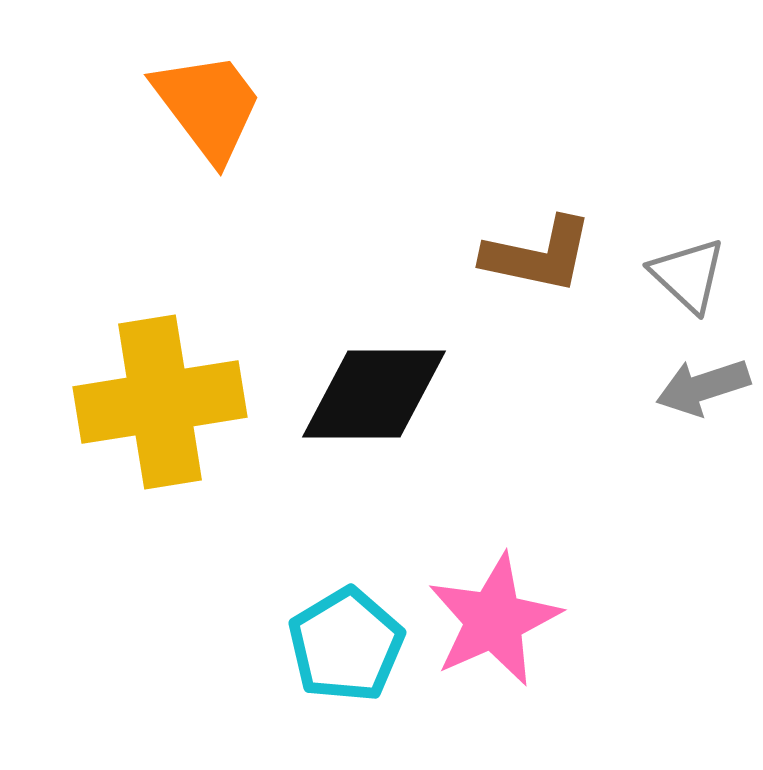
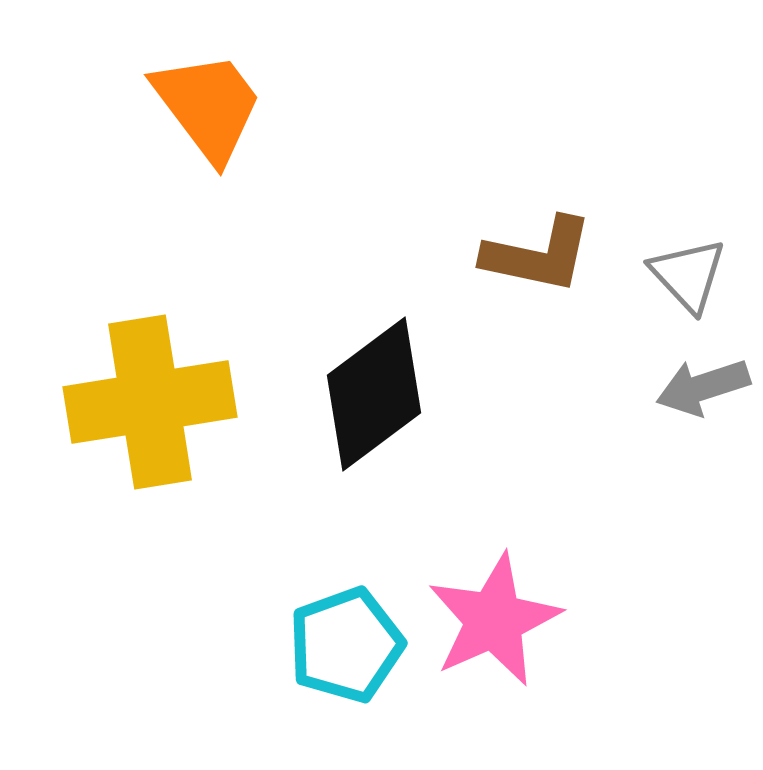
gray triangle: rotated 4 degrees clockwise
black diamond: rotated 37 degrees counterclockwise
yellow cross: moved 10 px left
cyan pentagon: rotated 11 degrees clockwise
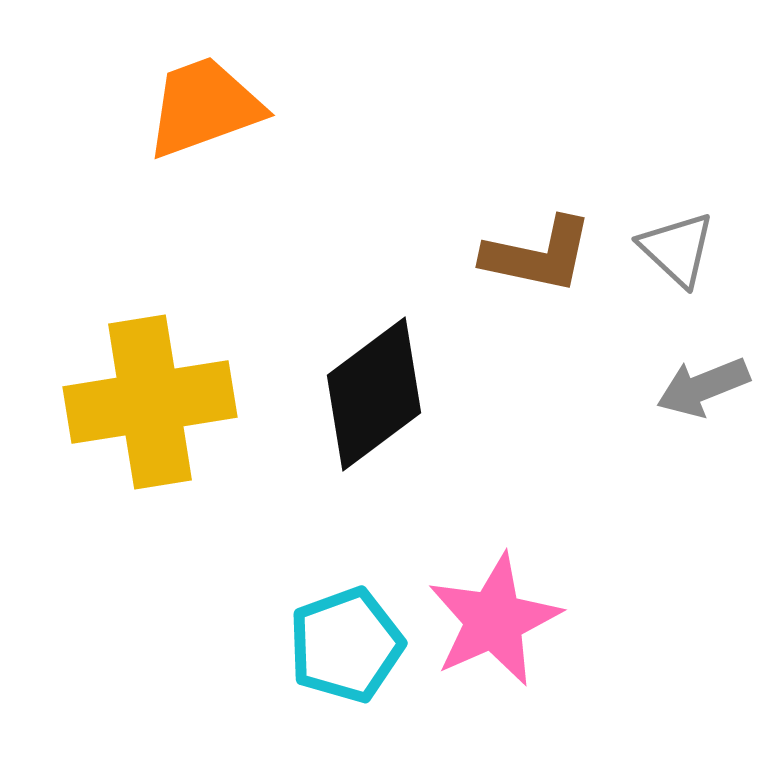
orange trapezoid: moved 4 px left, 1 px down; rotated 73 degrees counterclockwise
gray triangle: moved 11 px left, 26 px up; rotated 4 degrees counterclockwise
gray arrow: rotated 4 degrees counterclockwise
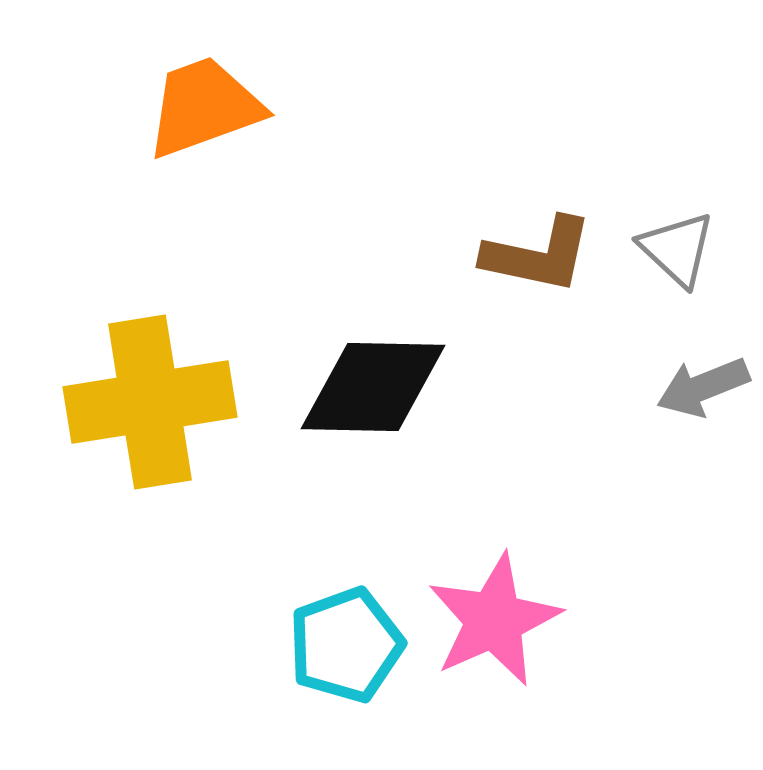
black diamond: moved 1 px left, 7 px up; rotated 38 degrees clockwise
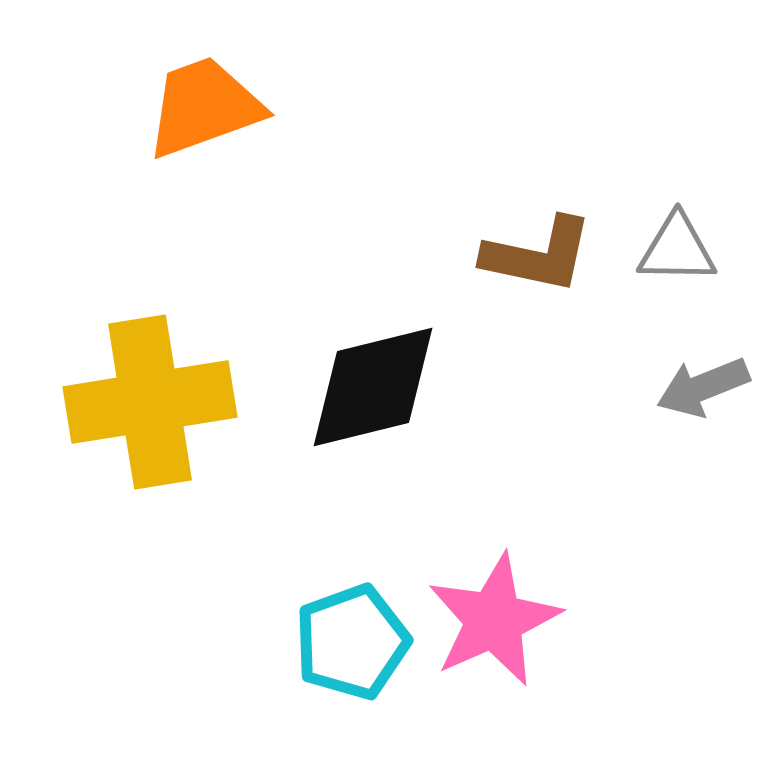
gray triangle: rotated 42 degrees counterclockwise
black diamond: rotated 15 degrees counterclockwise
cyan pentagon: moved 6 px right, 3 px up
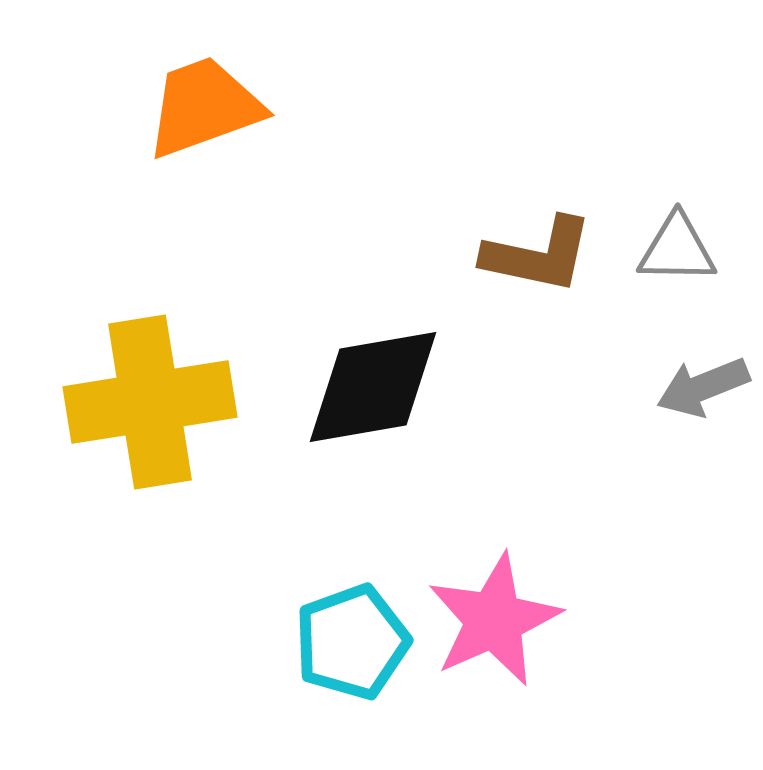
black diamond: rotated 4 degrees clockwise
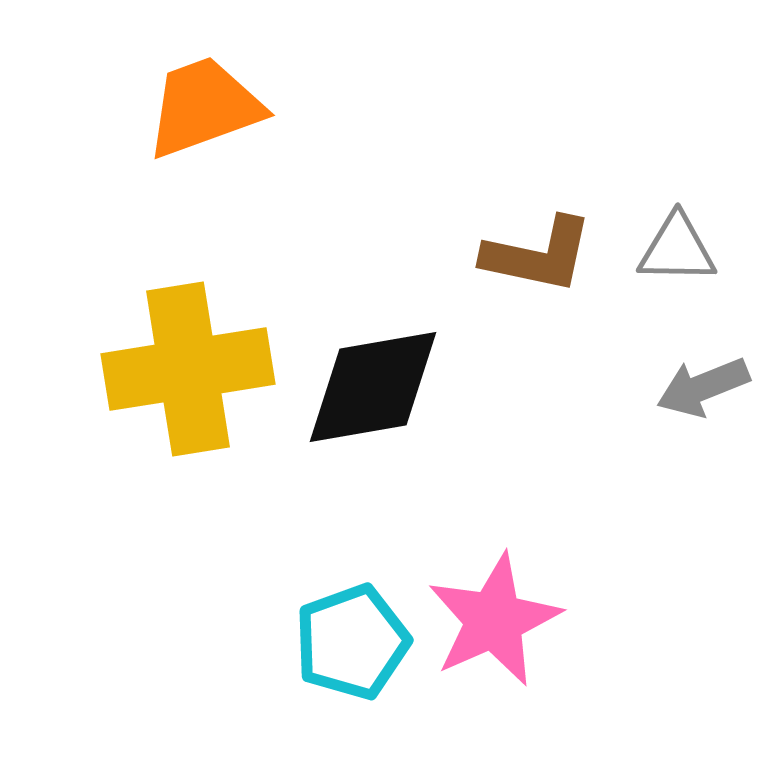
yellow cross: moved 38 px right, 33 px up
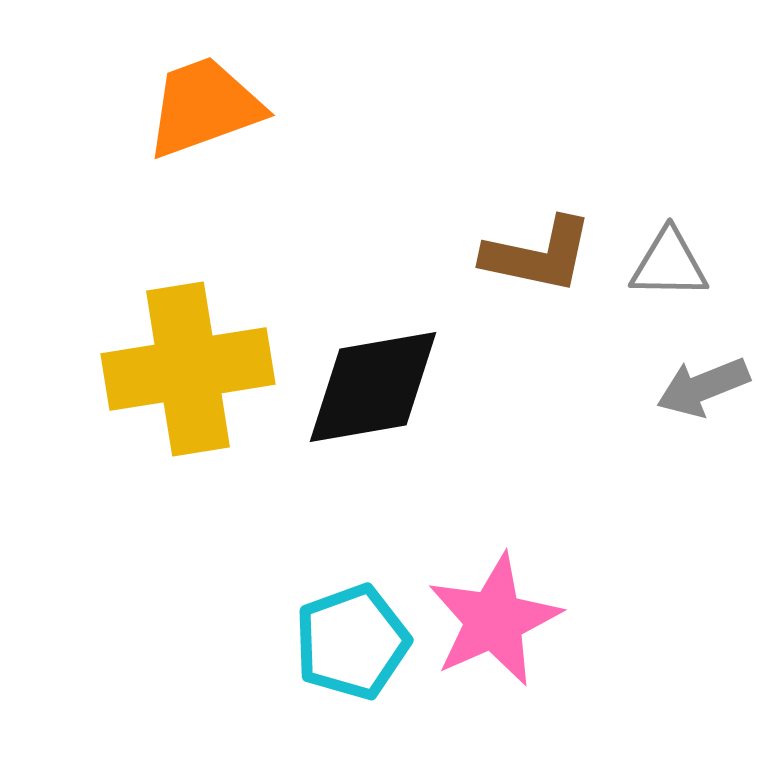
gray triangle: moved 8 px left, 15 px down
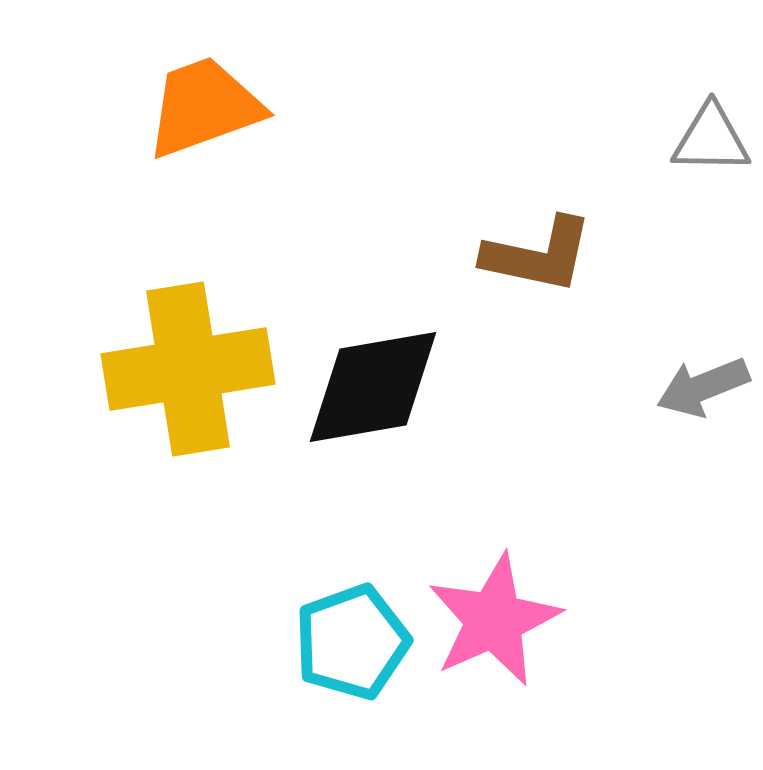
gray triangle: moved 42 px right, 125 px up
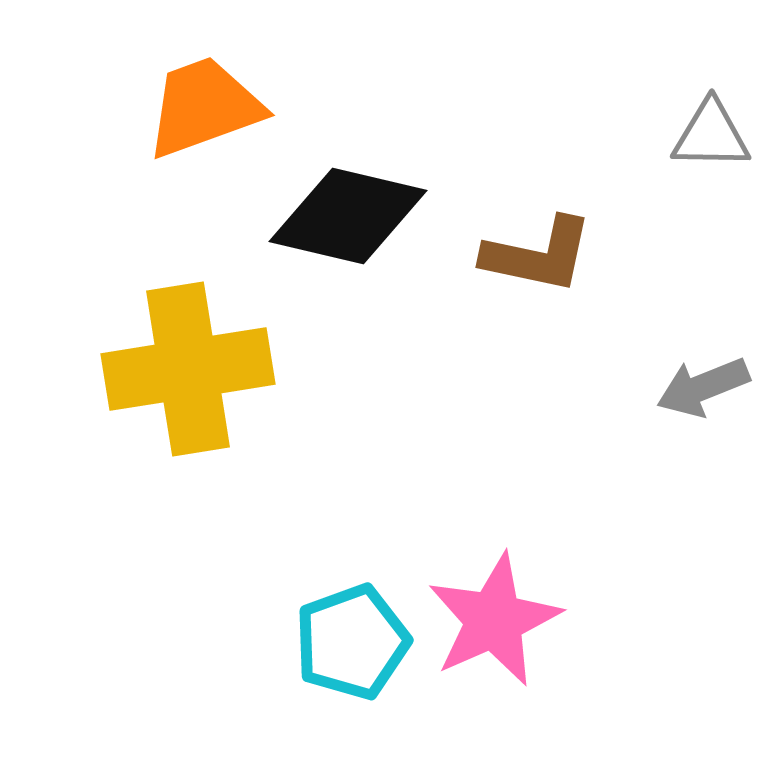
gray triangle: moved 4 px up
black diamond: moved 25 px left, 171 px up; rotated 23 degrees clockwise
